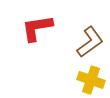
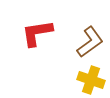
red L-shape: moved 5 px down
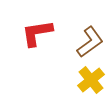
yellow cross: rotated 32 degrees clockwise
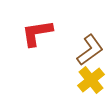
brown L-shape: moved 8 px down
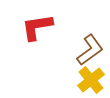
red L-shape: moved 6 px up
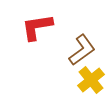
brown L-shape: moved 8 px left
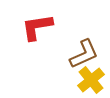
brown L-shape: moved 2 px right, 4 px down; rotated 12 degrees clockwise
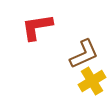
yellow cross: moved 1 px right, 1 px down; rotated 8 degrees clockwise
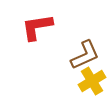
brown L-shape: moved 1 px right, 1 px down
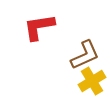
red L-shape: moved 2 px right
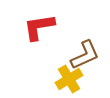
yellow cross: moved 23 px left, 2 px up
